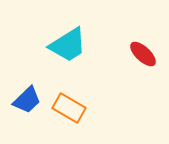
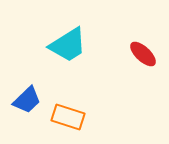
orange rectangle: moved 1 px left, 9 px down; rotated 12 degrees counterclockwise
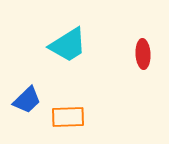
red ellipse: rotated 44 degrees clockwise
orange rectangle: rotated 20 degrees counterclockwise
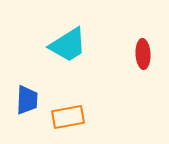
blue trapezoid: rotated 44 degrees counterclockwise
orange rectangle: rotated 8 degrees counterclockwise
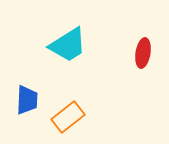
red ellipse: moved 1 px up; rotated 12 degrees clockwise
orange rectangle: rotated 28 degrees counterclockwise
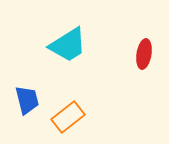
red ellipse: moved 1 px right, 1 px down
blue trapezoid: rotated 16 degrees counterclockwise
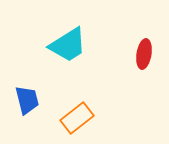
orange rectangle: moved 9 px right, 1 px down
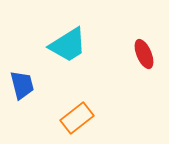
red ellipse: rotated 32 degrees counterclockwise
blue trapezoid: moved 5 px left, 15 px up
